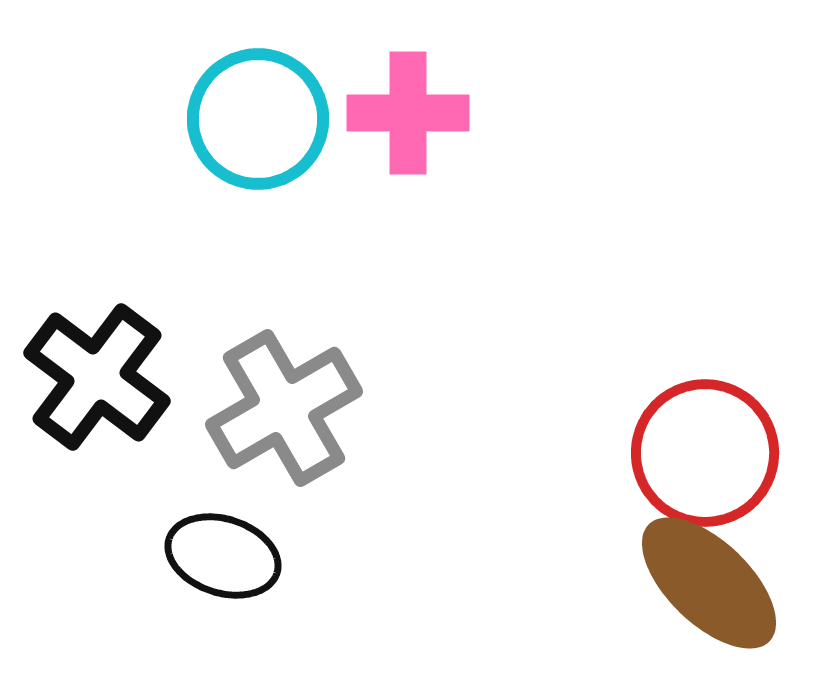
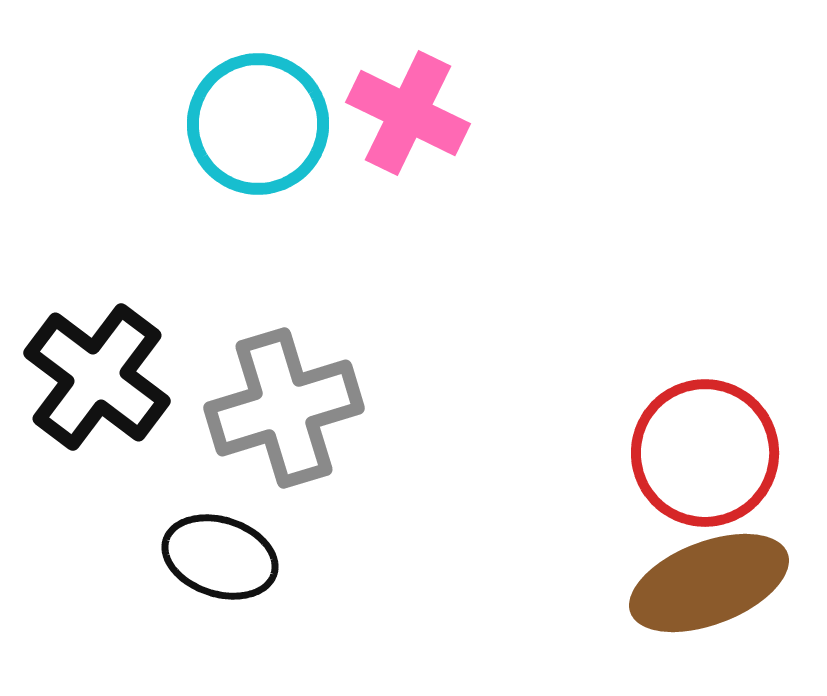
pink cross: rotated 26 degrees clockwise
cyan circle: moved 5 px down
gray cross: rotated 13 degrees clockwise
black ellipse: moved 3 px left, 1 px down
brown ellipse: rotated 65 degrees counterclockwise
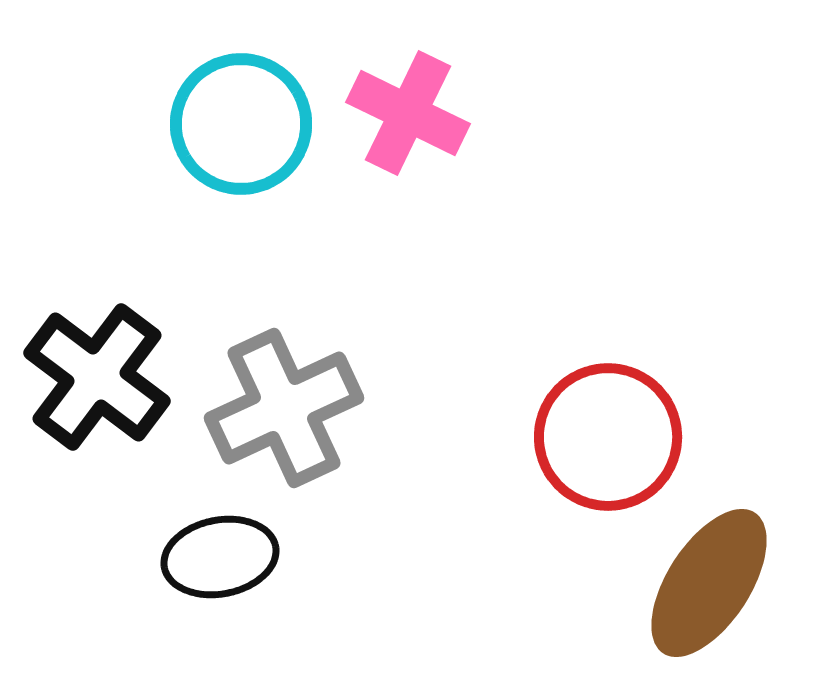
cyan circle: moved 17 px left
gray cross: rotated 8 degrees counterclockwise
red circle: moved 97 px left, 16 px up
black ellipse: rotated 29 degrees counterclockwise
brown ellipse: rotated 36 degrees counterclockwise
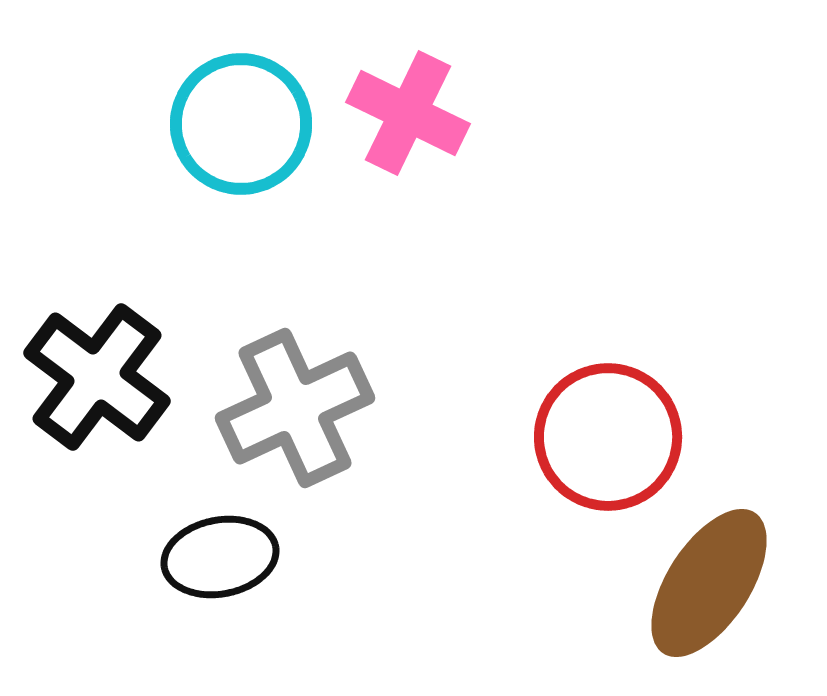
gray cross: moved 11 px right
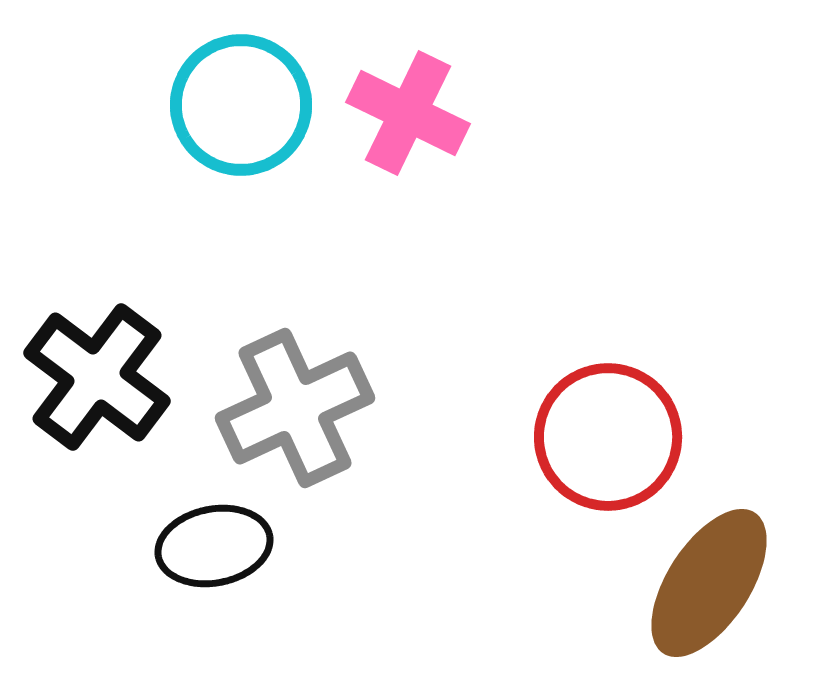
cyan circle: moved 19 px up
black ellipse: moved 6 px left, 11 px up
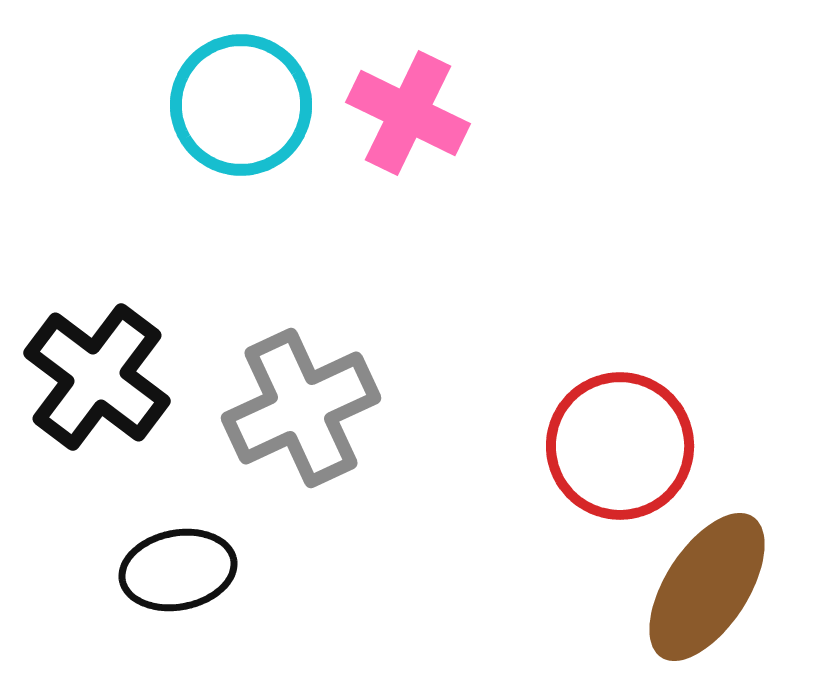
gray cross: moved 6 px right
red circle: moved 12 px right, 9 px down
black ellipse: moved 36 px left, 24 px down
brown ellipse: moved 2 px left, 4 px down
